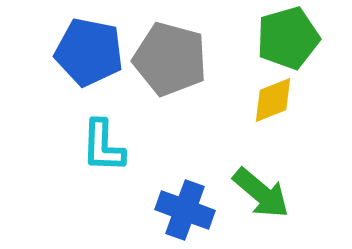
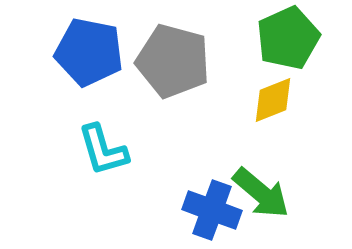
green pentagon: rotated 8 degrees counterclockwise
gray pentagon: moved 3 px right, 2 px down
cyan L-shape: moved 4 px down; rotated 18 degrees counterclockwise
blue cross: moved 27 px right
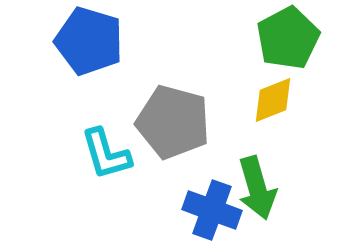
green pentagon: rotated 4 degrees counterclockwise
blue pentagon: moved 11 px up; rotated 6 degrees clockwise
gray pentagon: moved 61 px down
cyan L-shape: moved 3 px right, 4 px down
green arrow: moved 4 px left, 5 px up; rotated 34 degrees clockwise
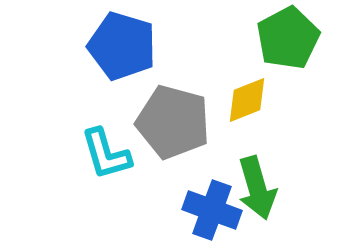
blue pentagon: moved 33 px right, 5 px down
yellow diamond: moved 26 px left
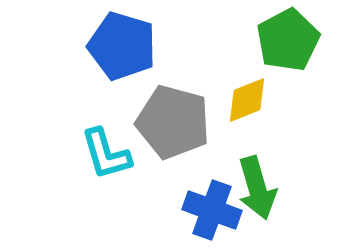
green pentagon: moved 2 px down
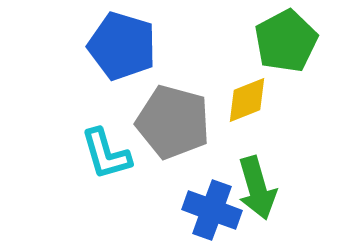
green pentagon: moved 2 px left, 1 px down
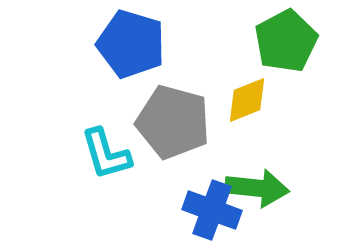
blue pentagon: moved 9 px right, 2 px up
green arrow: rotated 68 degrees counterclockwise
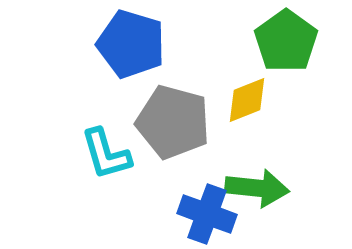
green pentagon: rotated 8 degrees counterclockwise
blue cross: moved 5 px left, 4 px down
